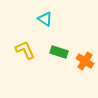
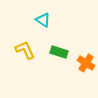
cyan triangle: moved 2 px left, 1 px down
orange cross: moved 1 px right, 2 px down
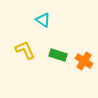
green rectangle: moved 1 px left, 3 px down
orange cross: moved 2 px left, 2 px up
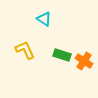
cyan triangle: moved 1 px right, 1 px up
green rectangle: moved 4 px right
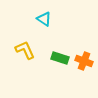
green rectangle: moved 2 px left, 3 px down
orange cross: rotated 12 degrees counterclockwise
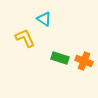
yellow L-shape: moved 12 px up
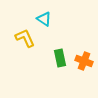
green rectangle: rotated 60 degrees clockwise
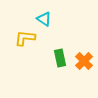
yellow L-shape: rotated 60 degrees counterclockwise
orange cross: rotated 24 degrees clockwise
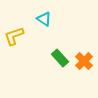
yellow L-shape: moved 11 px left, 2 px up; rotated 25 degrees counterclockwise
green rectangle: rotated 30 degrees counterclockwise
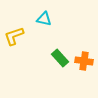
cyan triangle: rotated 21 degrees counterclockwise
orange cross: rotated 36 degrees counterclockwise
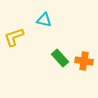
cyan triangle: moved 1 px down
yellow L-shape: moved 1 px down
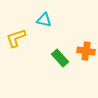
yellow L-shape: moved 2 px right, 1 px down
orange cross: moved 2 px right, 10 px up
